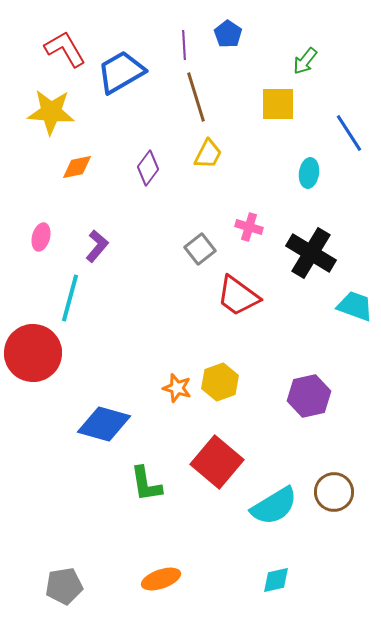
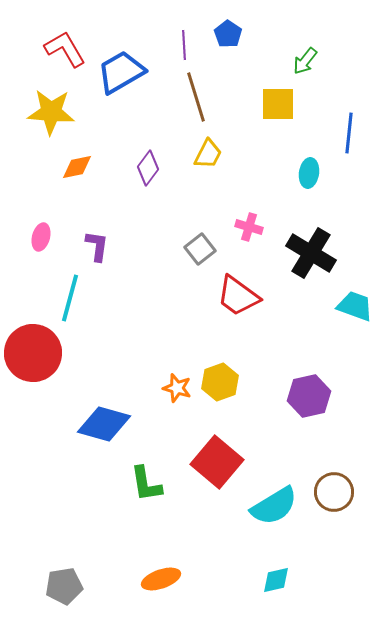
blue line: rotated 39 degrees clockwise
purple L-shape: rotated 32 degrees counterclockwise
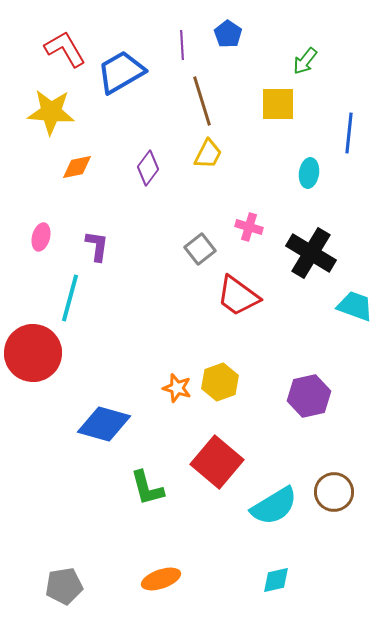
purple line: moved 2 px left
brown line: moved 6 px right, 4 px down
green L-shape: moved 1 px right, 4 px down; rotated 6 degrees counterclockwise
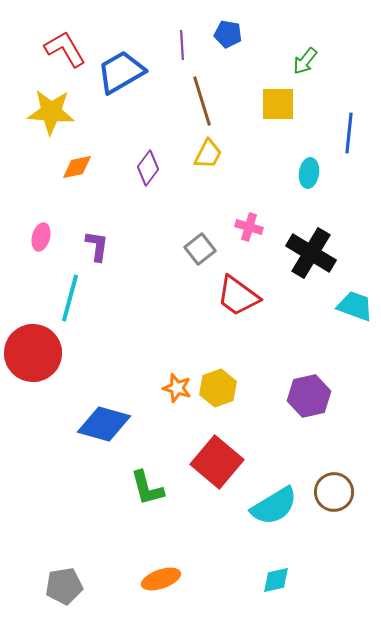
blue pentagon: rotated 24 degrees counterclockwise
yellow hexagon: moved 2 px left, 6 px down
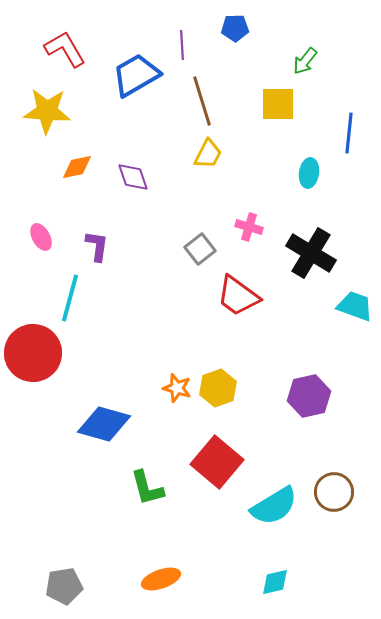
blue pentagon: moved 7 px right, 6 px up; rotated 12 degrees counterclockwise
blue trapezoid: moved 15 px right, 3 px down
yellow star: moved 4 px left, 1 px up
purple diamond: moved 15 px left, 9 px down; rotated 56 degrees counterclockwise
pink ellipse: rotated 44 degrees counterclockwise
cyan diamond: moved 1 px left, 2 px down
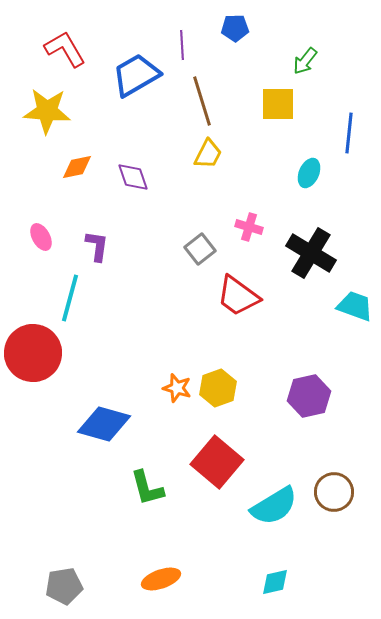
cyan ellipse: rotated 16 degrees clockwise
